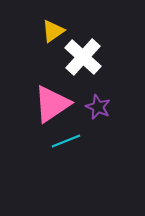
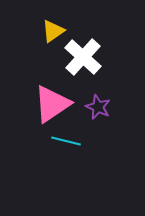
cyan line: rotated 36 degrees clockwise
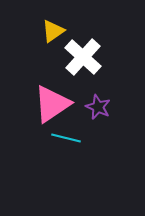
cyan line: moved 3 px up
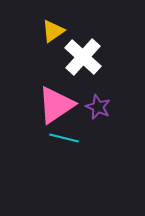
pink triangle: moved 4 px right, 1 px down
cyan line: moved 2 px left
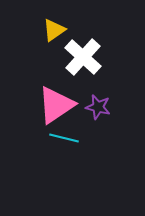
yellow triangle: moved 1 px right, 1 px up
purple star: rotated 10 degrees counterclockwise
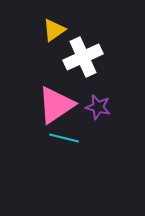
white cross: rotated 24 degrees clockwise
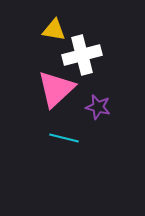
yellow triangle: rotated 45 degrees clockwise
white cross: moved 1 px left, 2 px up; rotated 9 degrees clockwise
pink triangle: moved 16 px up; rotated 9 degrees counterclockwise
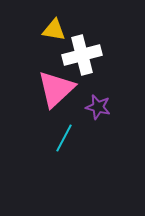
cyan line: rotated 76 degrees counterclockwise
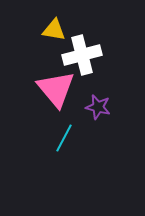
pink triangle: rotated 27 degrees counterclockwise
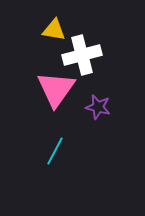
pink triangle: rotated 15 degrees clockwise
cyan line: moved 9 px left, 13 px down
